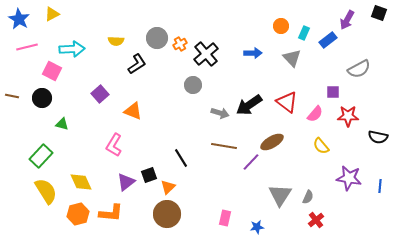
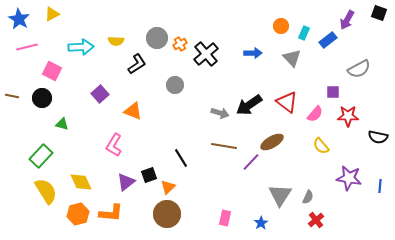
cyan arrow at (72, 49): moved 9 px right, 2 px up
gray circle at (193, 85): moved 18 px left
blue star at (257, 227): moved 4 px right, 4 px up; rotated 24 degrees counterclockwise
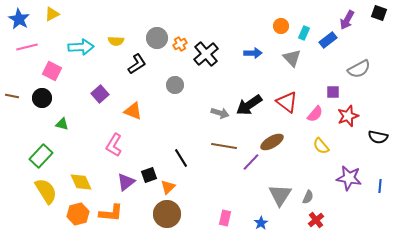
red star at (348, 116): rotated 20 degrees counterclockwise
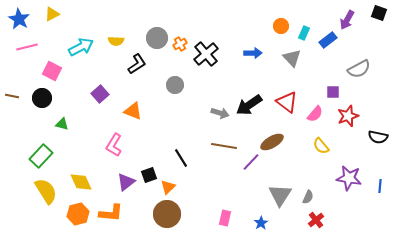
cyan arrow at (81, 47): rotated 25 degrees counterclockwise
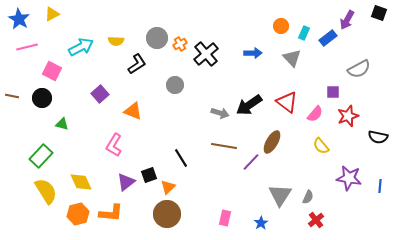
blue rectangle at (328, 40): moved 2 px up
brown ellipse at (272, 142): rotated 30 degrees counterclockwise
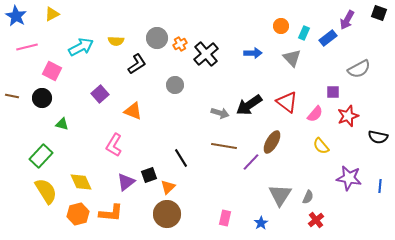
blue star at (19, 19): moved 3 px left, 3 px up
